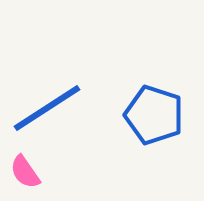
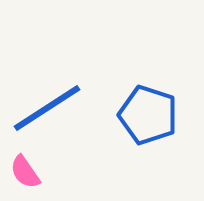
blue pentagon: moved 6 px left
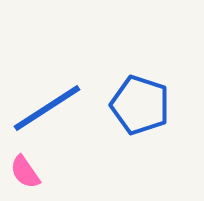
blue pentagon: moved 8 px left, 10 px up
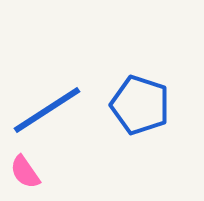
blue line: moved 2 px down
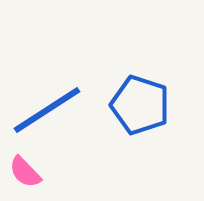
pink semicircle: rotated 9 degrees counterclockwise
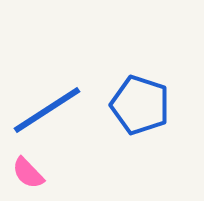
pink semicircle: moved 3 px right, 1 px down
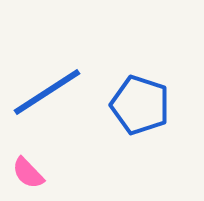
blue line: moved 18 px up
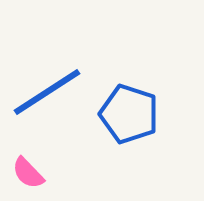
blue pentagon: moved 11 px left, 9 px down
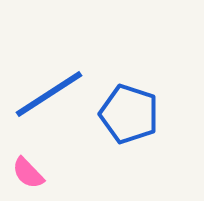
blue line: moved 2 px right, 2 px down
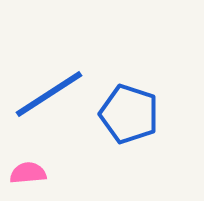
pink semicircle: rotated 129 degrees clockwise
